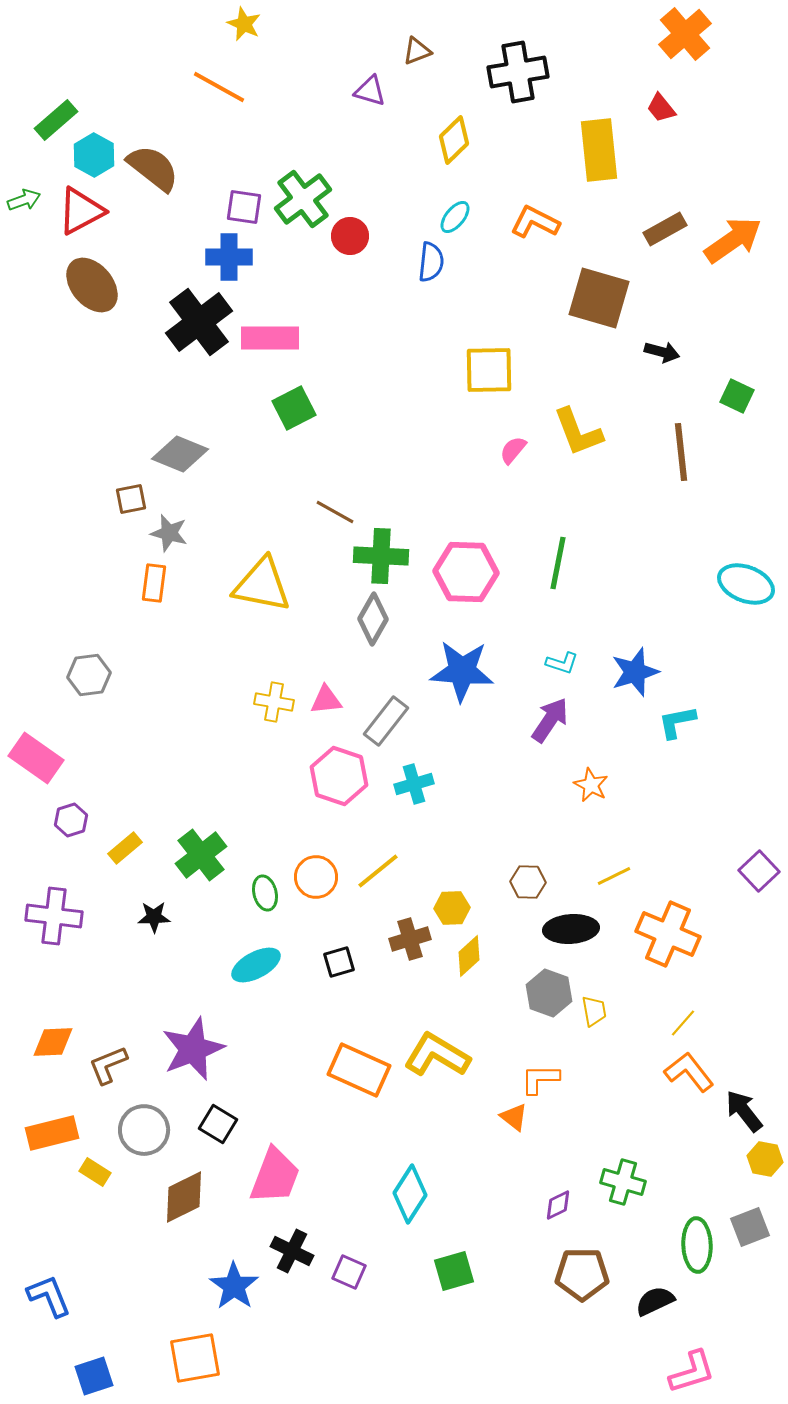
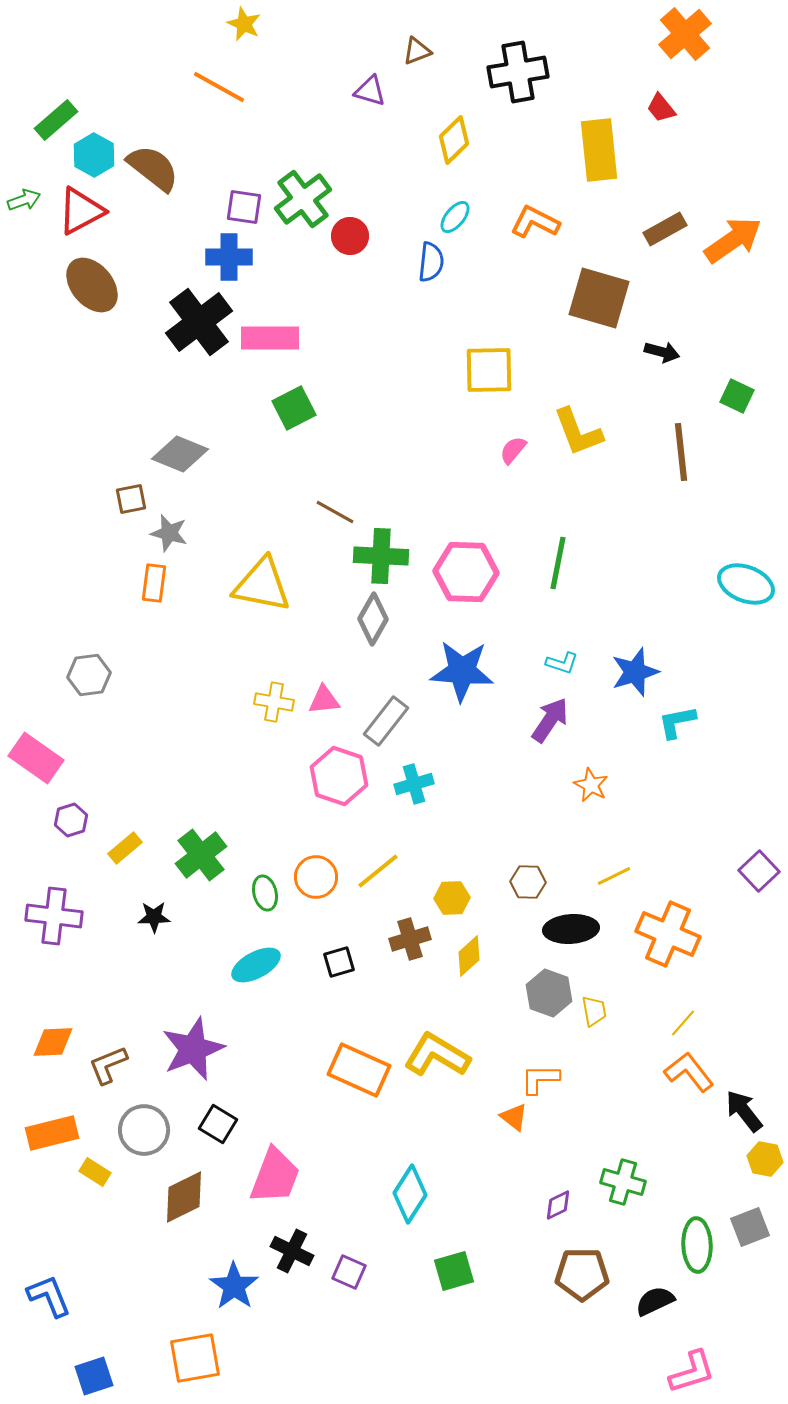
pink triangle at (326, 700): moved 2 px left
yellow hexagon at (452, 908): moved 10 px up
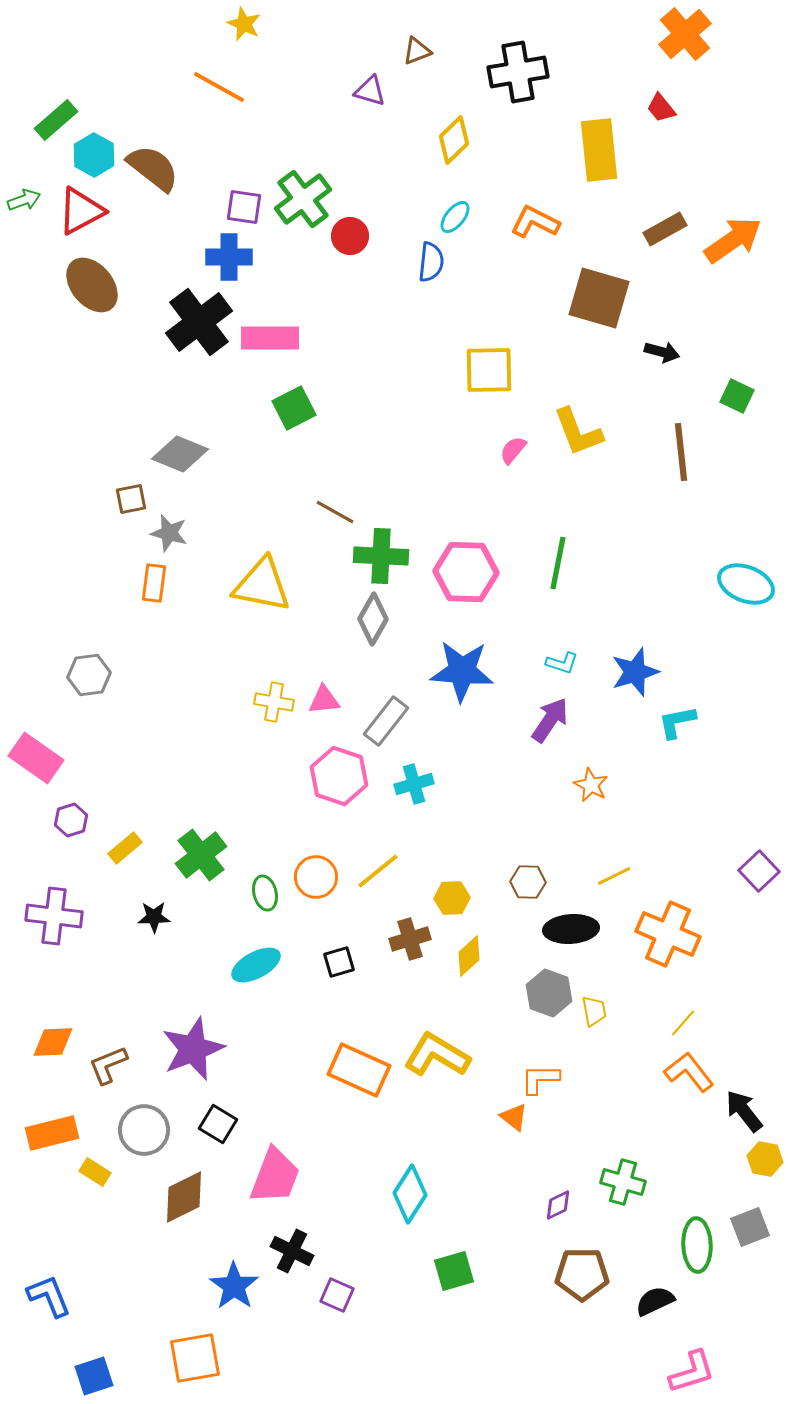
purple square at (349, 1272): moved 12 px left, 23 px down
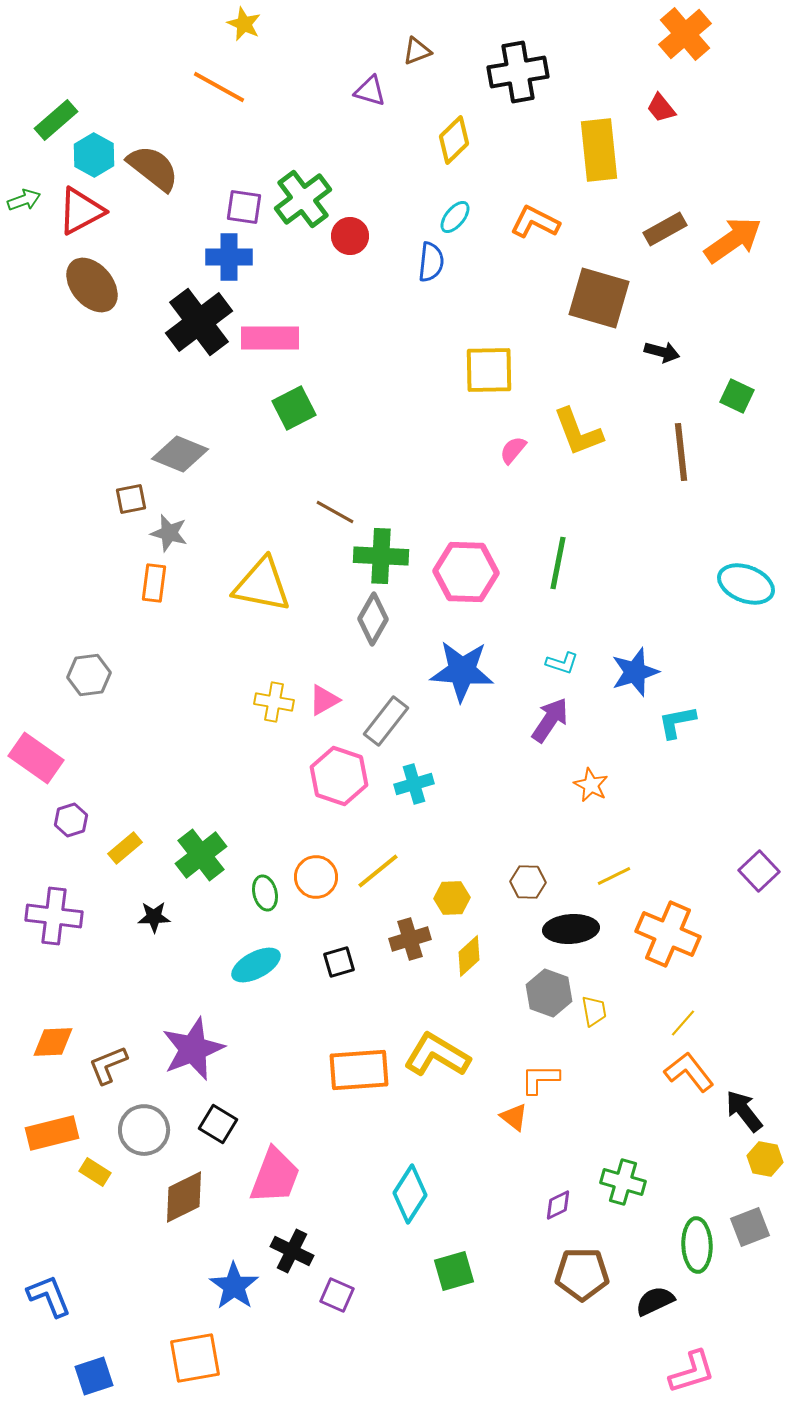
pink triangle at (324, 700): rotated 24 degrees counterclockwise
orange rectangle at (359, 1070): rotated 28 degrees counterclockwise
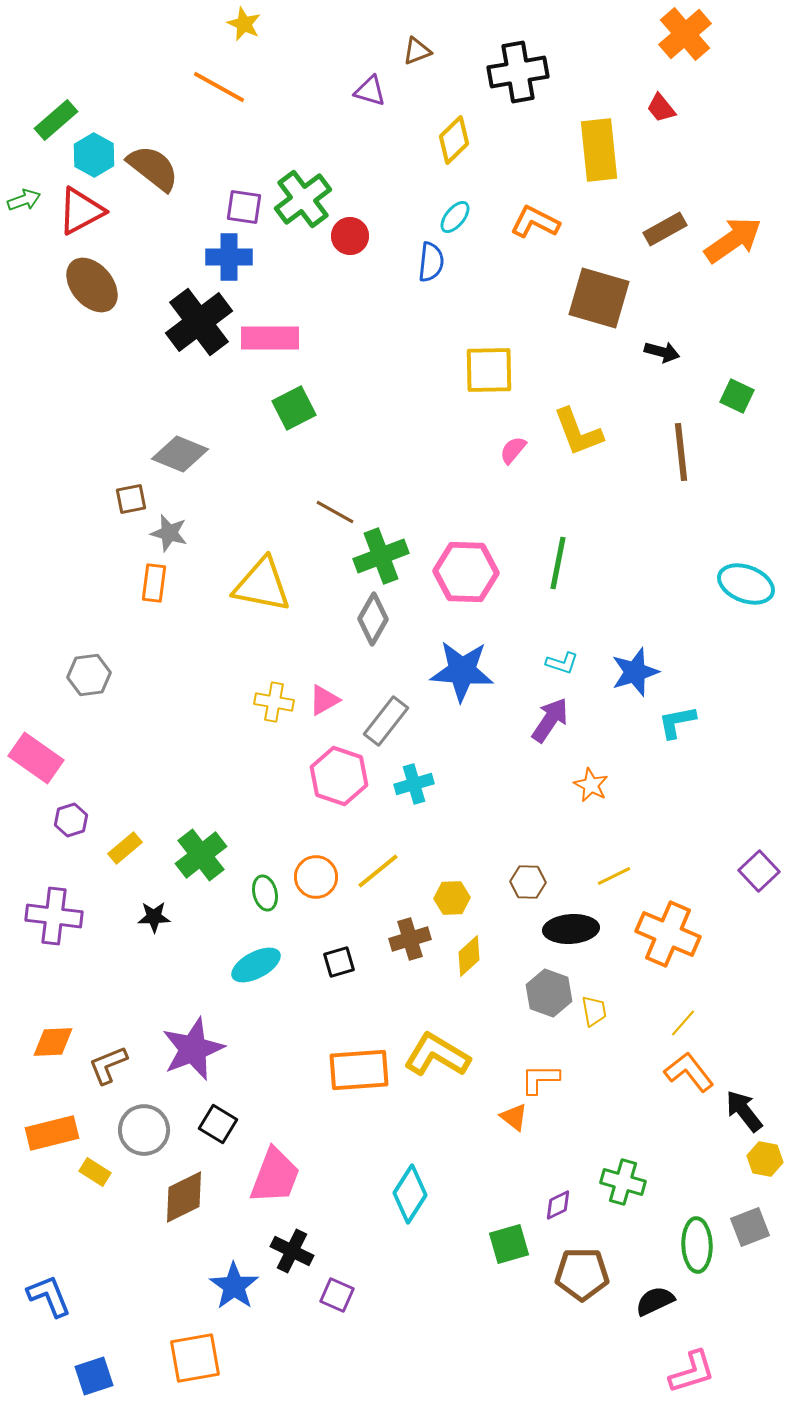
green cross at (381, 556): rotated 24 degrees counterclockwise
green square at (454, 1271): moved 55 px right, 27 px up
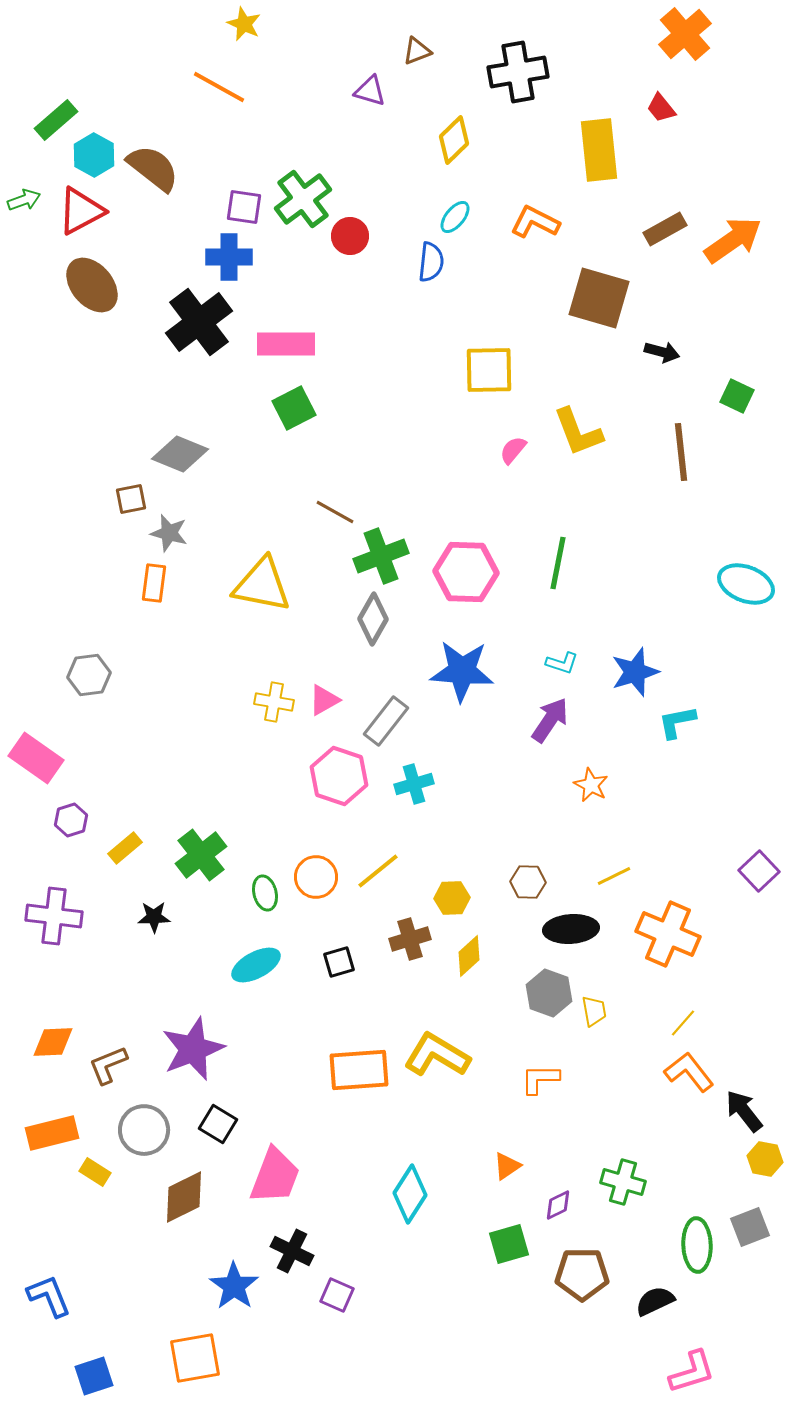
pink rectangle at (270, 338): moved 16 px right, 6 px down
orange triangle at (514, 1117): moved 7 px left, 49 px down; rotated 48 degrees clockwise
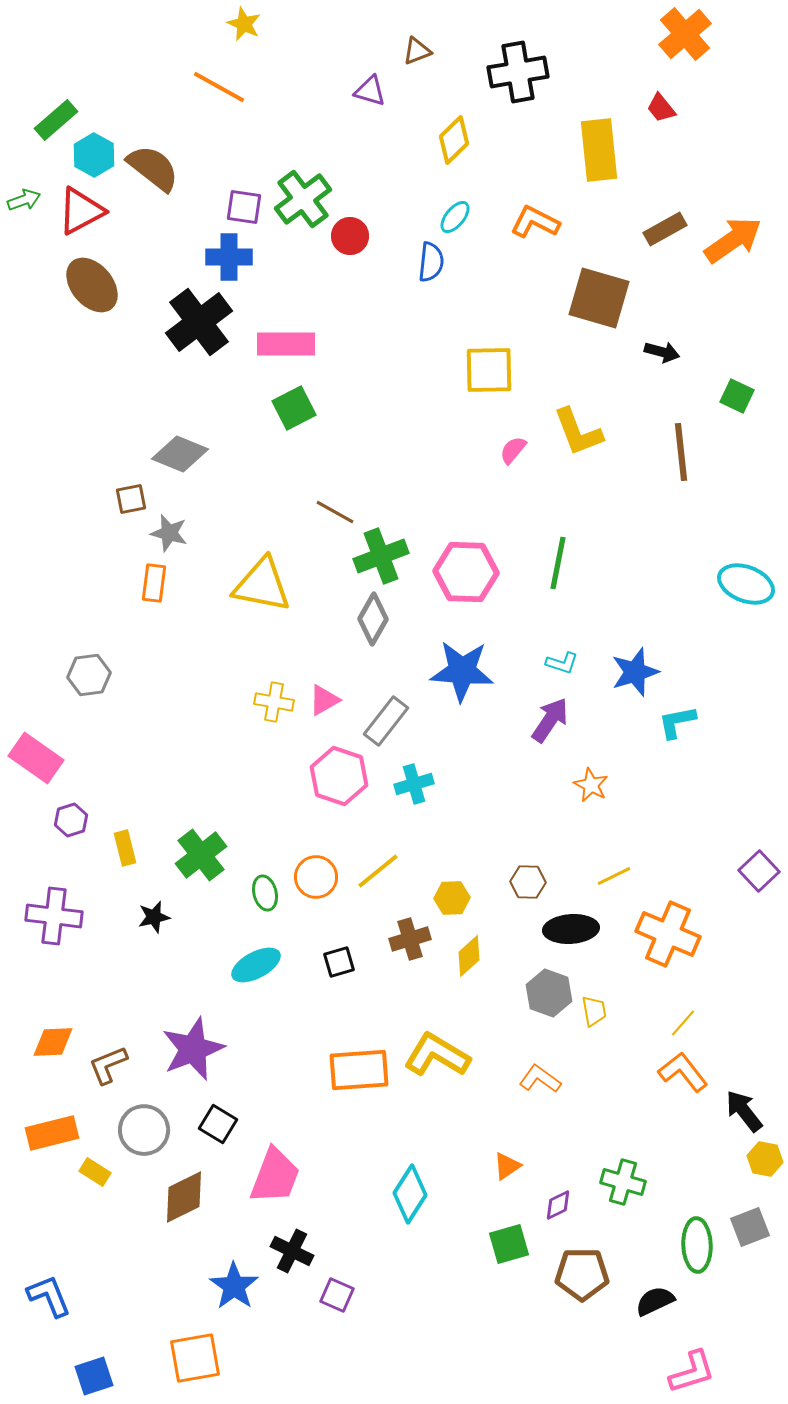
yellow rectangle at (125, 848): rotated 64 degrees counterclockwise
black star at (154, 917): rotated 12 degrees counterclockwise
orange L-shape at (689, 1072): moved 6 px left
orange L-shape at (540, 1079): rotated 36 degrees clockwise
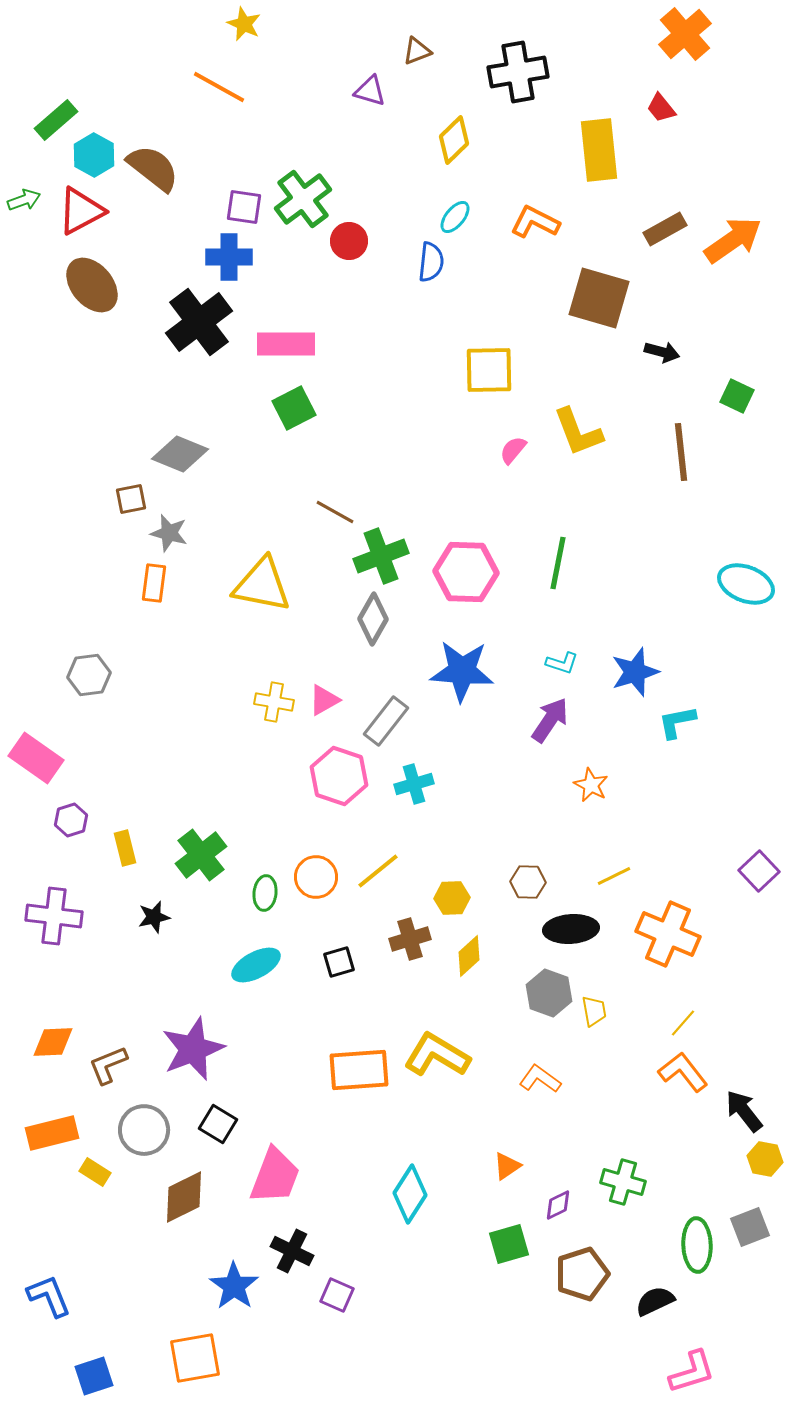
red circle at (350, 236): moved 1 px left, 5 px down
green ellipse at (265, 893): rotated 20 degrees clockwise
brown pentagon at (582, 1274): rotated 18 degrees counterclockwise
